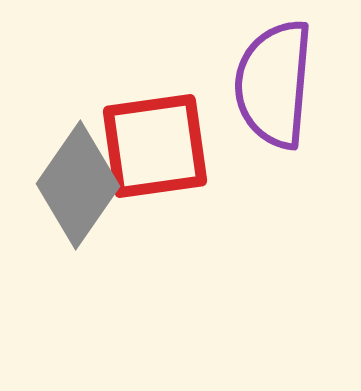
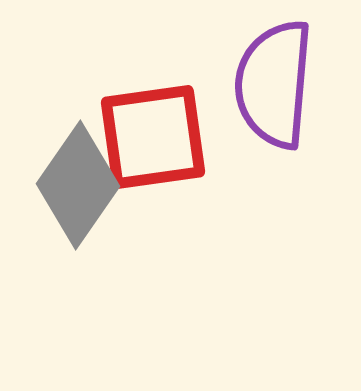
red square: moved 2 px left, 9 px up
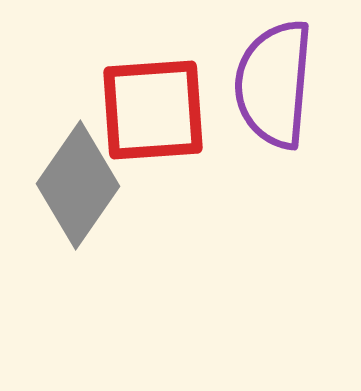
red square: moved 27 px up; rotated 4 degrees clockwise
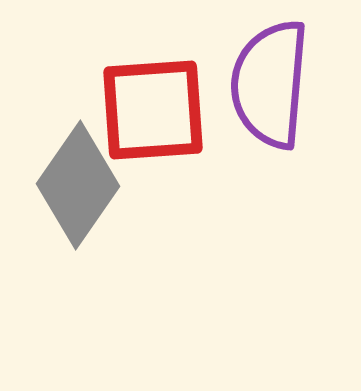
purple semicircle: moved 4 px left
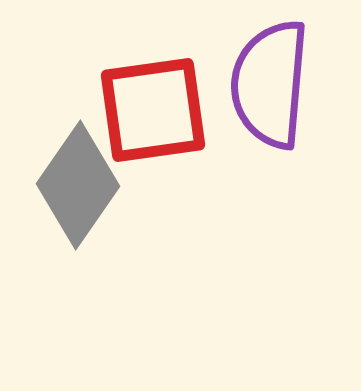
red square: rotated 4 degrees counterclockwise
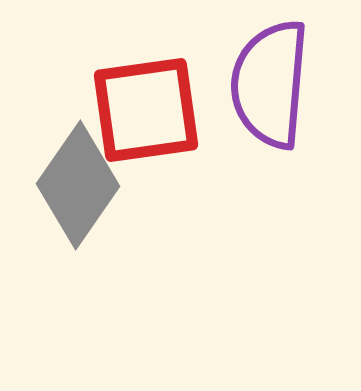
red square: moved 7 px left
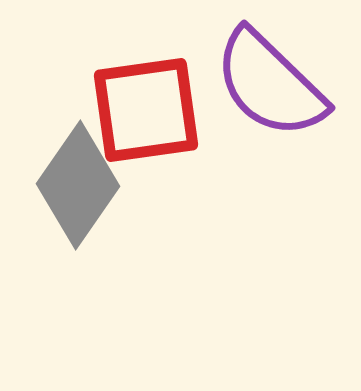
purple semicircle: rotated 51 degrees counterclockwise
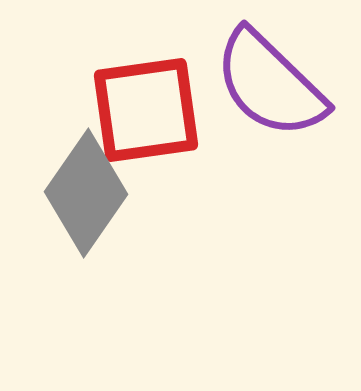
gray diamond: moved 8 px right, 8 px down
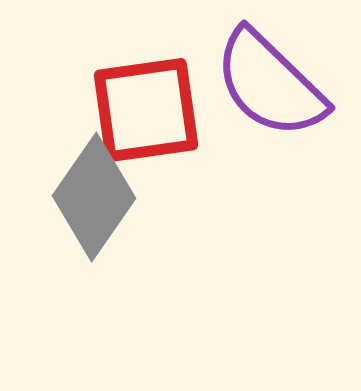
gray diamond: moved 8 px right, 4 px down
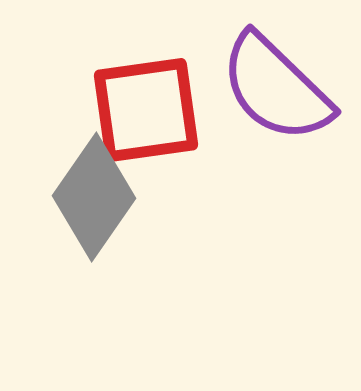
purple semicircle: moved 6 px right, 4 px down
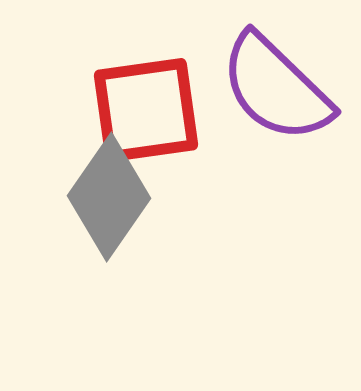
gray diamond: moved 15 px right
